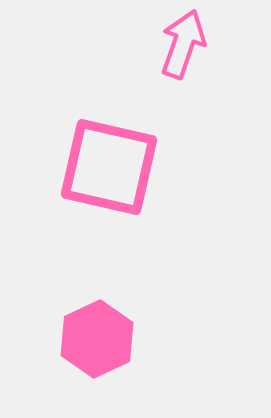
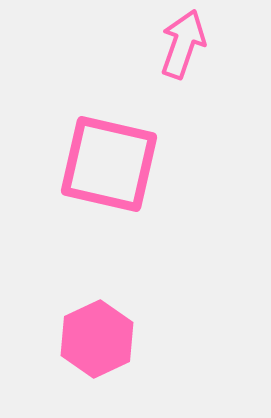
pink square: moved 3 px up
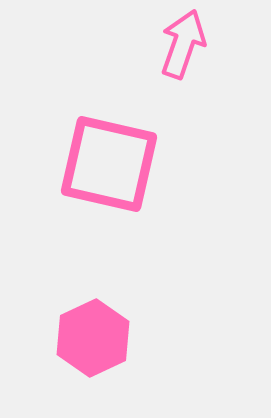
pink hexagon: moved 4 px left, 1 px up
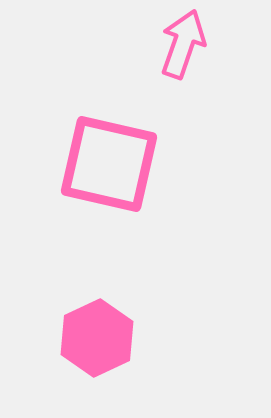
pink hexagon: moved 4 px right
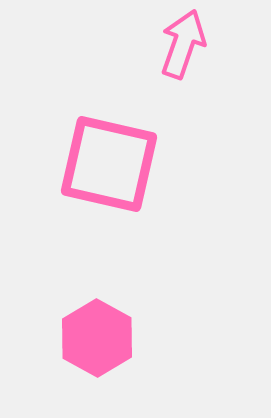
pink hexagon: rotated 6 degrees counterclockwise
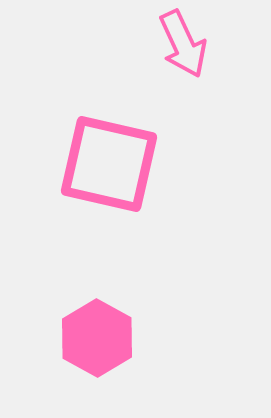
pink arrow: rotated 136 degrees clockwise
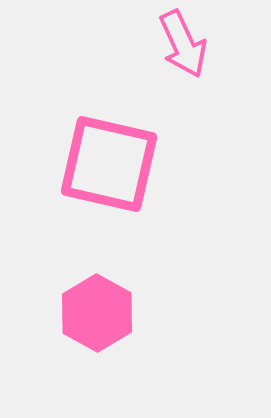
pink hexagon: moved 25 px up
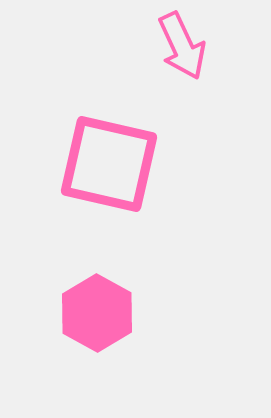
pink arrow: moved 1 px left, 2 px down
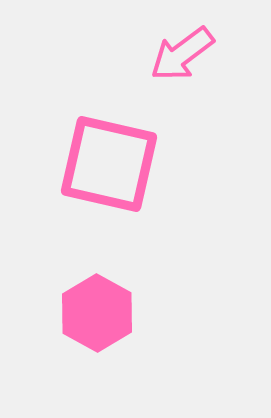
pink arrow: moved 8 px down; rotated 78 degrees clockwise
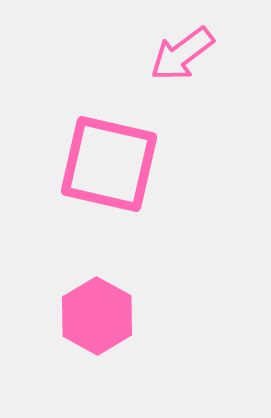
pink hexagon: moved 3 px down
